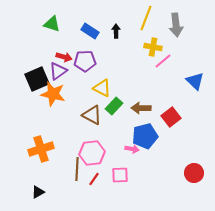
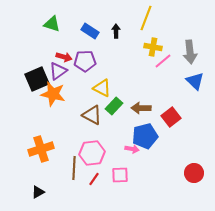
gray arrow: moved 14 px right, 27 px down
brown line: moved 3 px left, 1 px up
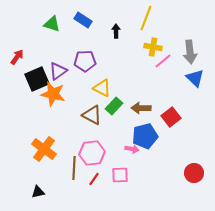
blue rectangle: moved 7 px left, 11 px up
red arrow: moved 47 px left; rotated 70 degrees counterclockwise
blue triangle: moved 3 px up
orange cross: moved 3 px right; rotated 35 degrees counterclockwise
black triangle: rotated 16 degrees clockwise
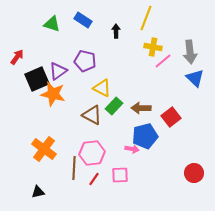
purple pentagon: rotated 15 degrees clockwise
